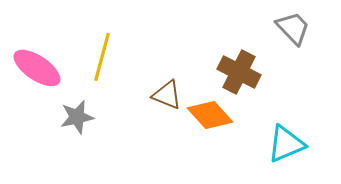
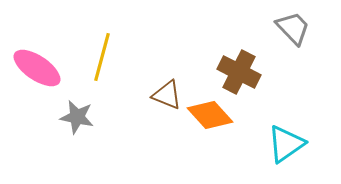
gray star: rotated 24 degrees clockwise
cyan triangle: rotated 12 degrees counterclockwise
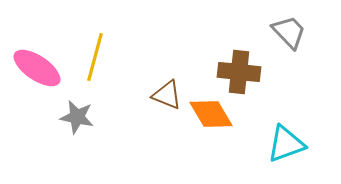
gray trapezoid: moved 4 px left, 4 px down
yellow line: moved 7 px left
brown cross: rotated 21 degrees counterclockwise
orange diamond: moved 1 px right, 1 px up; rotated 12 degrees clockwise
cyan triangle: rotated 15 degrees clockwise
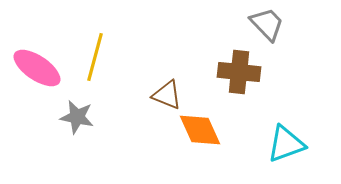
gray trapezoid: moved 22 px left, 8 px up
orange diamond: moved 11 px left, 16 px down; rotated 6 degrees clockwise
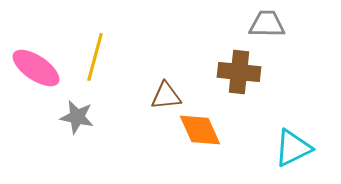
gray trapezoid: rotated 45 degrees counterclockwise
pink ellipse: moved 1 px left
brown triangle: moved 1 px left, 1 px down; rotated 28 degrees counterclockwise
cyan triangle: moved 7 px right, 4 px down; rotated 6 degrees counterclockwise
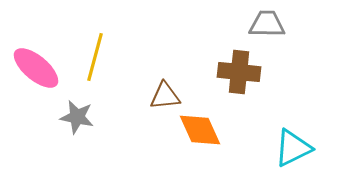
pink ellipse: rotated 6 degrees clockwise
brown triangle: moved 1 px left
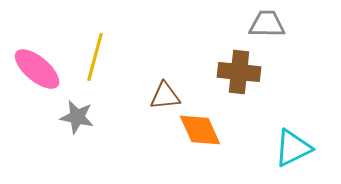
pink ellipse: moved 1 px right, 1 px down
